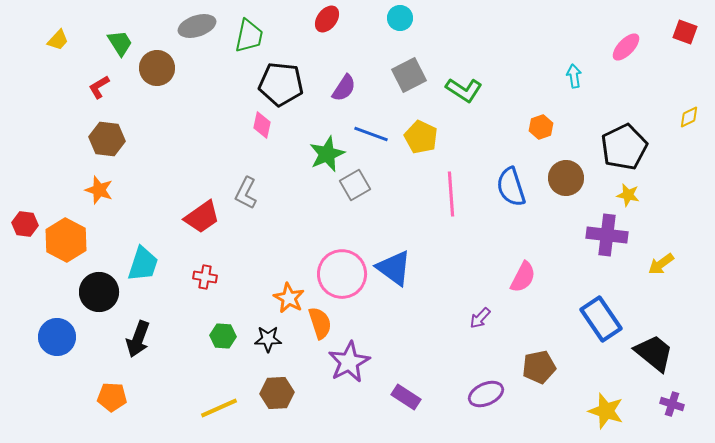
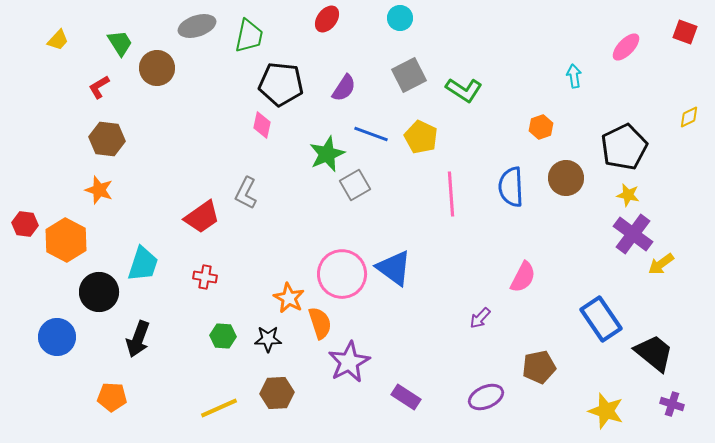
blue semicircle at (511, 187): rotated 15 degrees clockwise
purple cross at (607, 235): moved 26 px right, 1 px up; rotated 30 degrees clockwise
purple ellipse at (486, 394): moved 3 px down
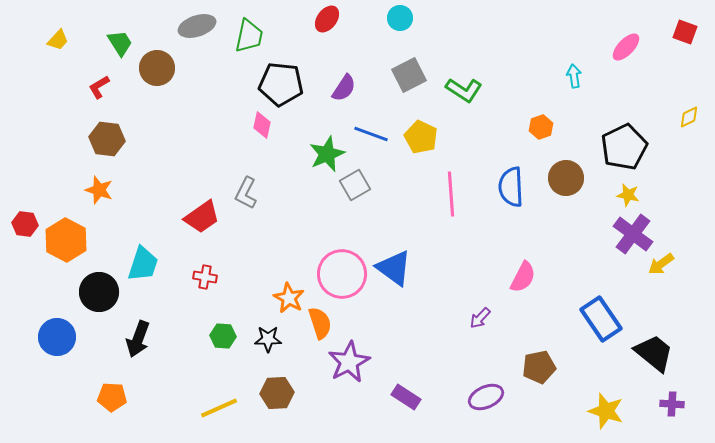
purple cross at (672, 404): rotated 15 degrees counterclockwise
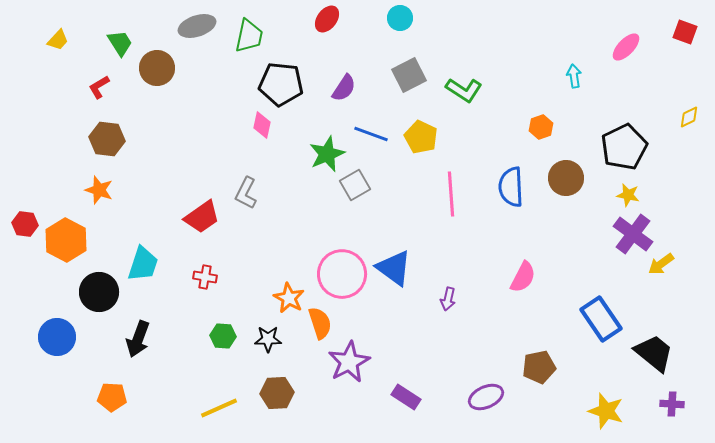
purple arrow at (480, 318): moved 32 px left, 19 px up; rotated 30 degrees counterclockwise
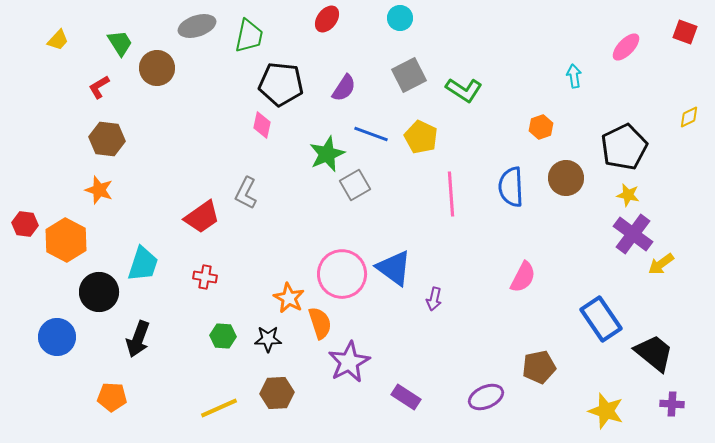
purple arrow at (448, 299): moved 14 px left
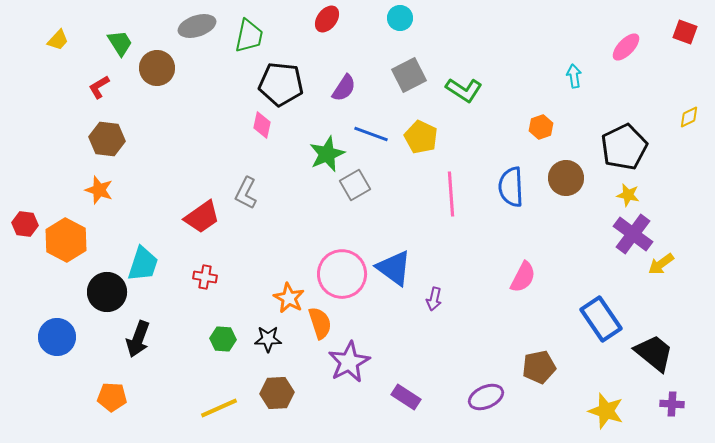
black circle at (99, 292): moved 8 px right
green hexagon at (223, 336): moved 3 px down
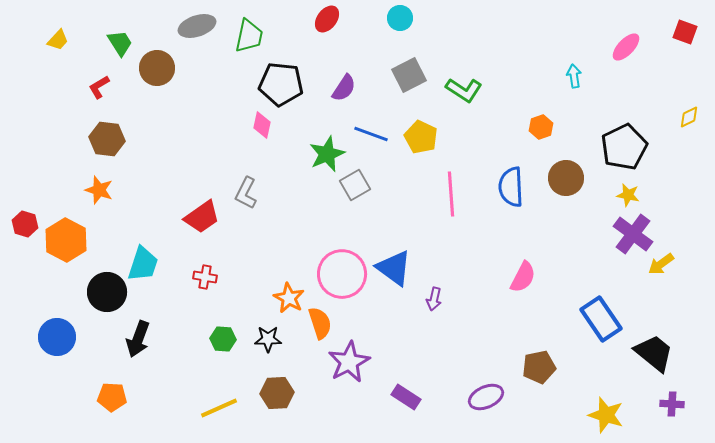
red hexagon at (25, 224): rotated 10 degrees clockwise
yellow star at (606, 411): moved 4 px down
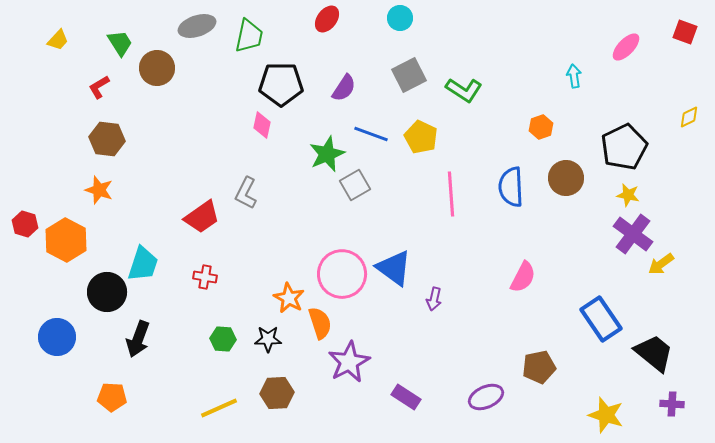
black pentagon at (281, 84): rotated 6 degrees counterclockwise
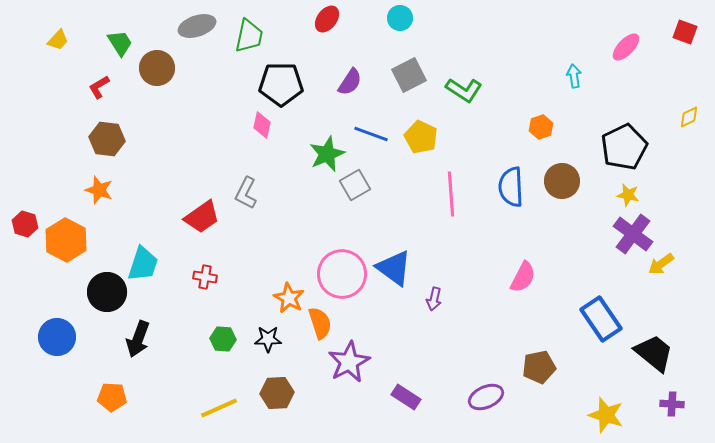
purple semicircle at (344, 88): moved 6 px right, 6 px up
brown circle at (566, 178): moved 4 px left, 3 px down
